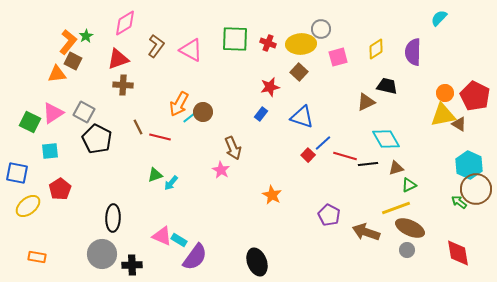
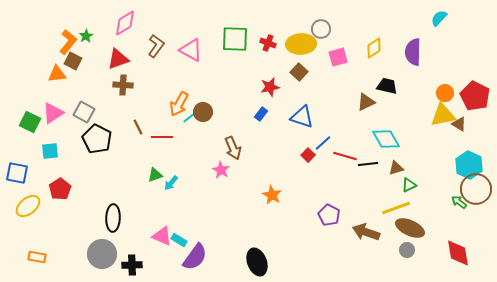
yellow diamond at (376, 49): moved 2 px left, 1 px up
red line at (160, 137): moved 2 px right; rotated 15 degrees counterclockwise
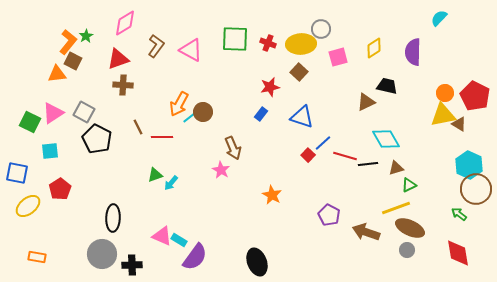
green arrow at (459, 202): moved 12 px down
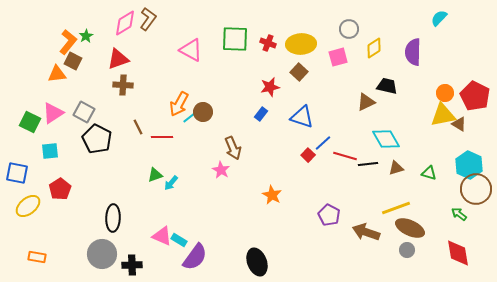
gray circle at (321, 29): moved 28 px right
brown L-shape at (156, 46): moved 8 px left, 27 px up
green triangle at (409, 185): moved 20 px right, 12 px up; rotated 42 degrees clockwise
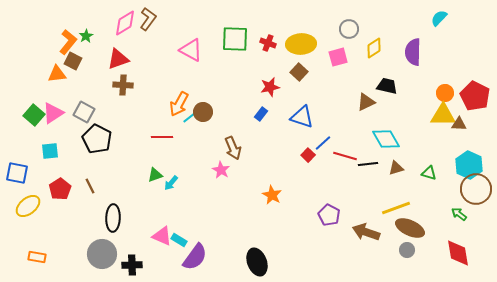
yellow triangle at (443, 115): rotated 12 degrees clockwise
green square at (30, 122): moved 4 px right, 7 px up; rotated 15 degrees clockwise
brown triangle at (459, 124): rotated 28 degrees counterclockwise
brown line at (138, 127): moved 48 px left, 59 px down
